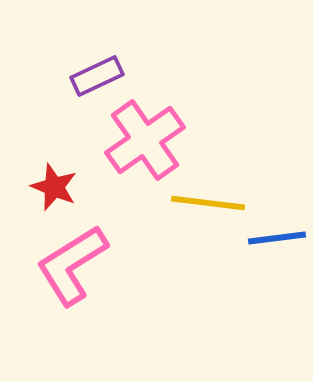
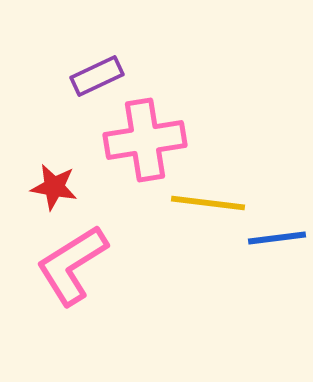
pink cross: rotated 26 degrees clockwise
red star: rotated 12 degrees counterclockwise
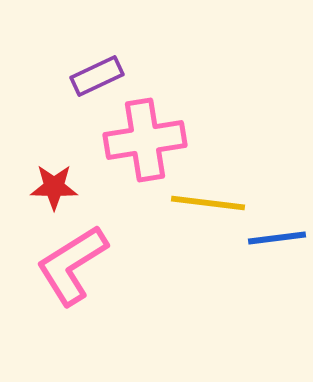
red star: rotated 9 degrees counterclockwise
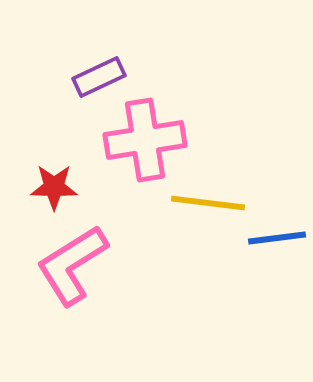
purple rectangle: moved 2 px right, 1 px down
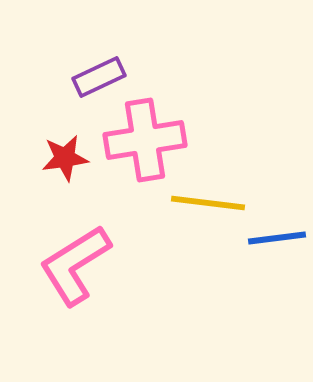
red star: moved 11 px right, 29 px up; rotated 9 degrees counterclockwise
pink L-shape: moved 3 px right
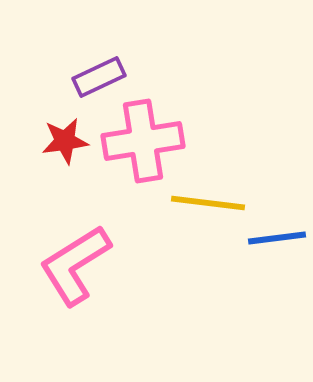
pink cross: moved 2 px left, 1 px down
red star: moved 17 px up
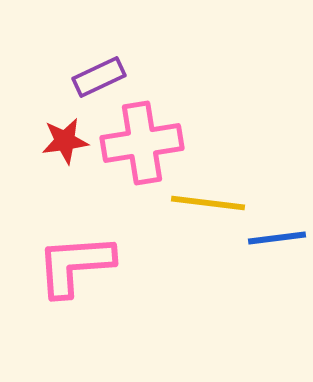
pink cross: moved 1 px left, 2 px down
pink L-shape: rotated 28 degrees clockwise
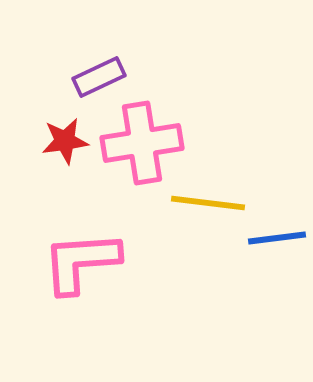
pink L-shape: moved 6 px right, 3 px up
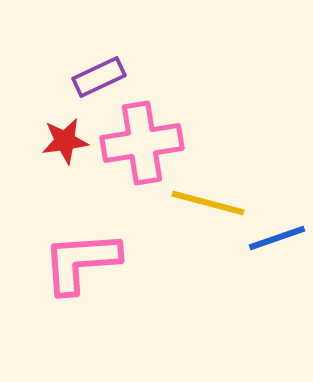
yellow line: rotated 8 degrees clockwise
blue line: rotated 12 degrees counterclockwise
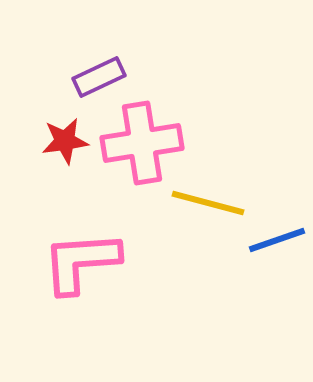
blue line: moved 2 px down
